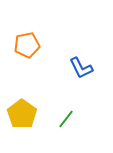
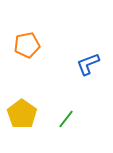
blue L-shape: moved 7 px right, 4 px up; rotated 95 degrees clockwise
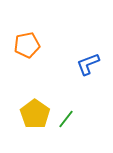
yellow pentagon: moved 13 px right
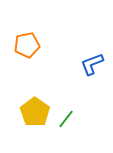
blue L-shape: moved 4 px right
yellow pentagon: moved 2 px up
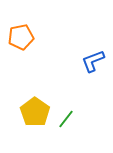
orange pentagon: moved 6 px left, 8 px up
blue L-shape: moved 1 px right, 3 px up
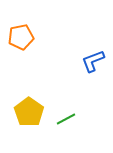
yellow pentagon: moved 6 px left
green line: rotated 24 degrees clockwise
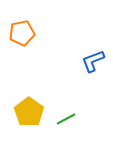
orange pentagon: moved 1 px right, 4 px up
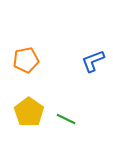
orange pentagon: moved 4 px right, 27 px down
green line: rotated 54 degrees clockwise
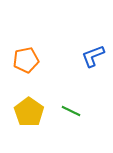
blue L-shape: moved 5 px up
green line: moved 5 px right, 8 px up
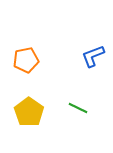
green line: moved 7 px right, 3 px up
